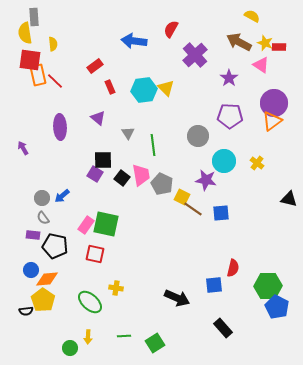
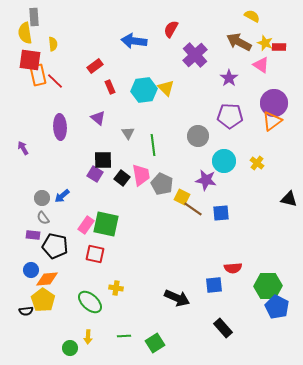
red semicircle at (233, 268): rotated 72 degrees clockwise
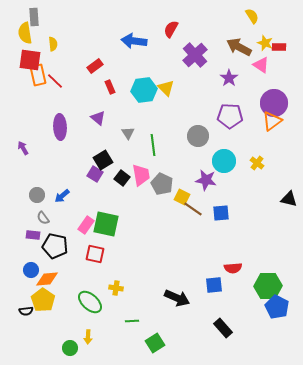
yellow semicircle at (252, 16): rotated 28 degrees clockwise
brown arrow at (239, 42): moved 5 px down
black square at (103, 160): rotated 30 degrees counterclockwise
gray circle at (42, 198): moved 5 px left, 3 px up
green line at (124, 336): moved 8 px right, 15 px up
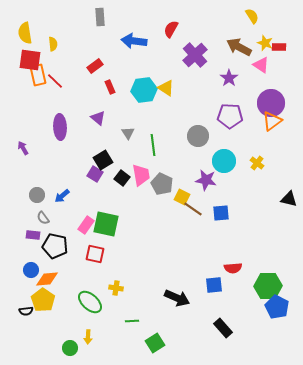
gray rectangle at (34, 17): moved 66 px right
yellow triangle at (166, 88): rotated 12 degrees counterclockwise
purple circle at (274, 103): moved 3 px left
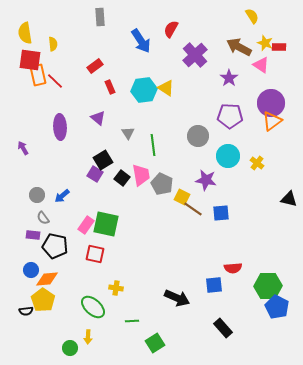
blue arrow at (134, 41): moved 7 px right; rotated 130 degrees counterclockwise
cyan circle at (224, 161): moved 4 px right, 5 px up
green ellipse at (90, 302): moved 3 px right, 5 px down
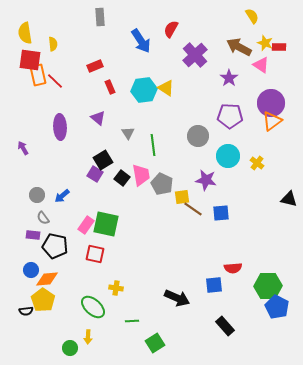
red rectangle at (95, 66): rotated 14 degrees clockwise
yellow square at (182, 197): rotated 35 degrees counterclockwise
black rectangle at (223, 328): moved 2 px right, 2 px up
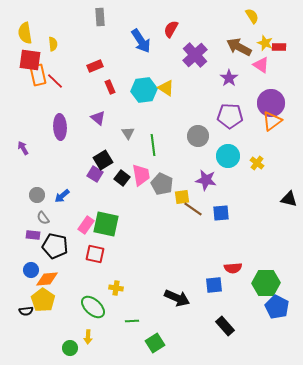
green hexagon at (268, 286): moved 2 px left, 3 px up
